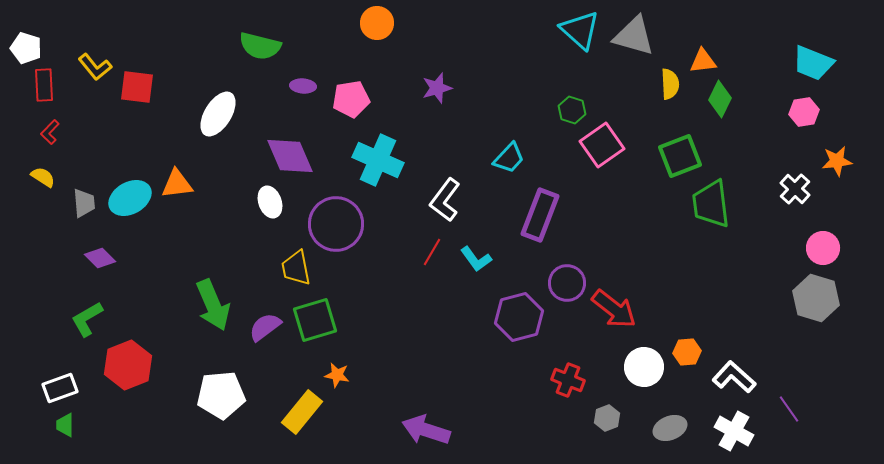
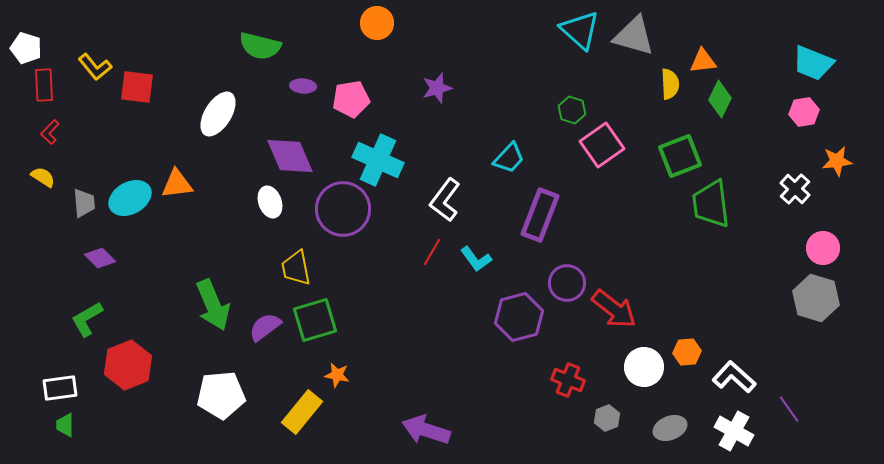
purple circle at (336, 224): moved 7 px right, 15 px up
white rectangle at (60, 388): rotated 12 degrees clockwise
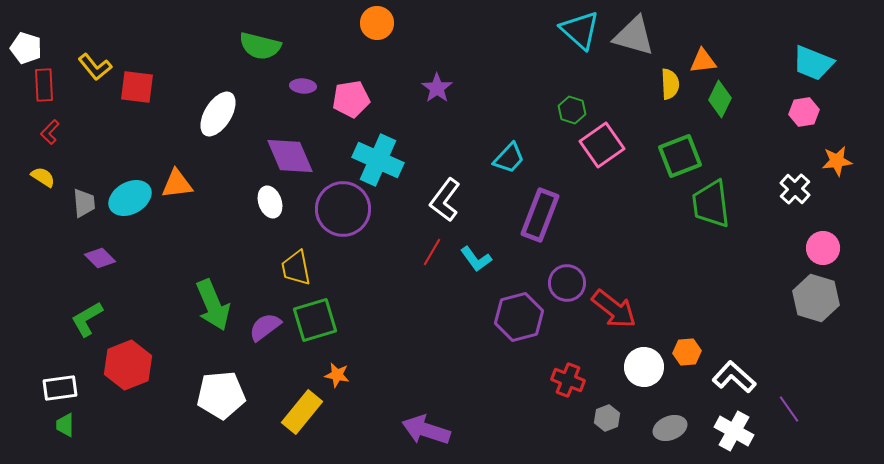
purple star at (437, 88): rotated 20 degrees counterclockwise
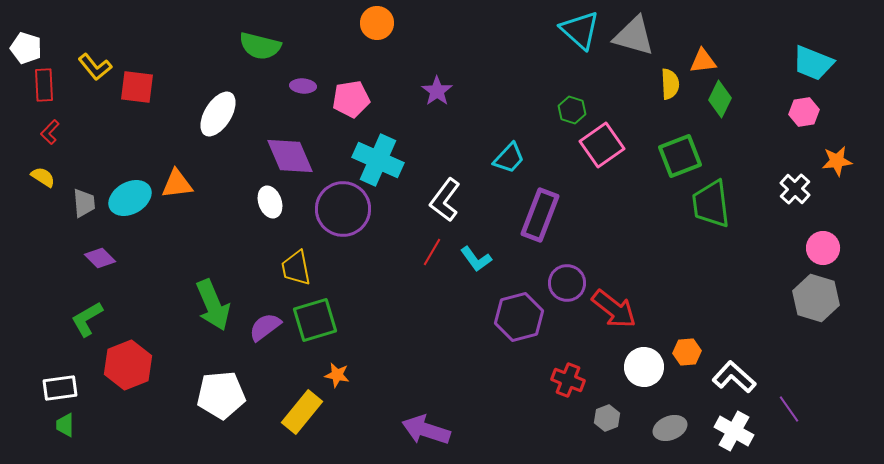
purple star at (437, 88): moved 3 px down
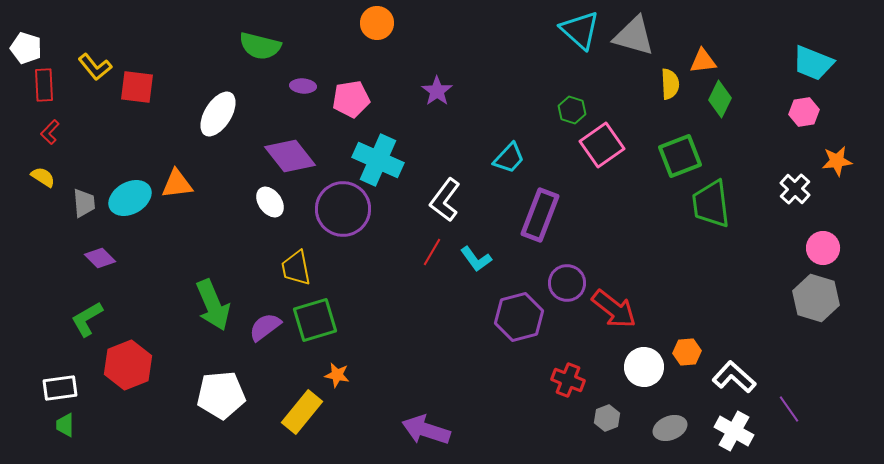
purple diamond at (290, 156): rotated 15 degrees counterclockwise
white ellipse at (270, 202): rotated 16 degrees counterclockwise
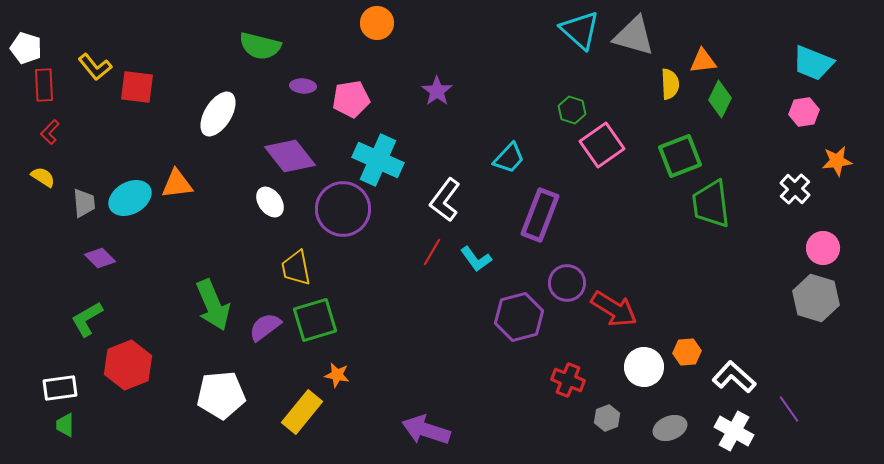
red arrow at (614, 309): rotated 6 degrees counterclockwise
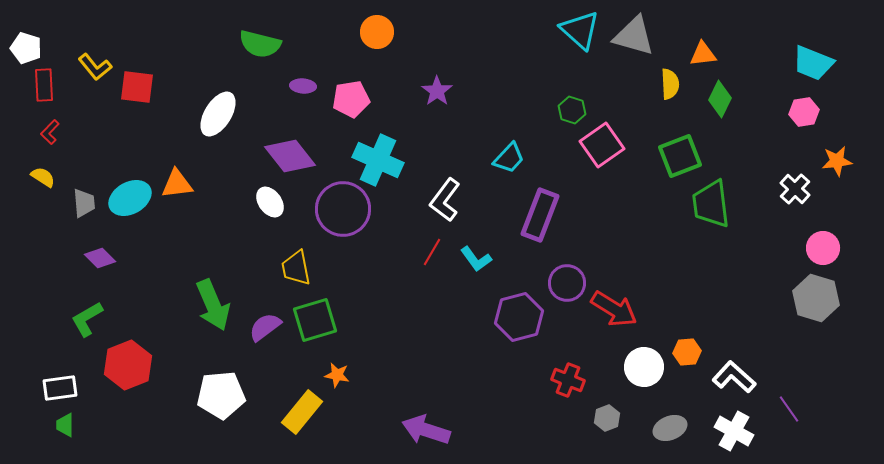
orange circle at (377, 23): moved 9 px down
green semicircle at (260, 46): moved 2 px up
orange triangle at (703, 61): moved 7 px up
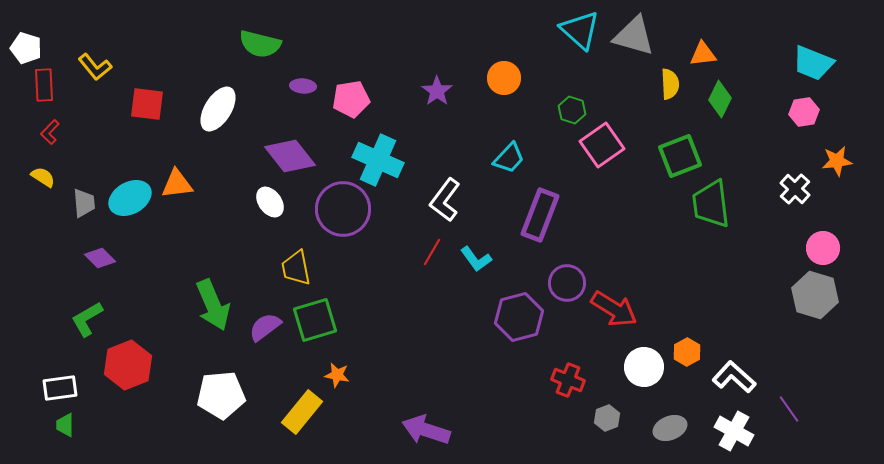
orange circle at (377, 32): moved 127 px right, 46 px down
red square at (137, 87): moved 10 px right, 17 px down
white ellipse at (218, 114): moved 5 px up
gray hexagon at (816, 298): moved 1 px left, 3 px up
orange hexagon at (687, 352): rotated 24 degrees counterclockwise
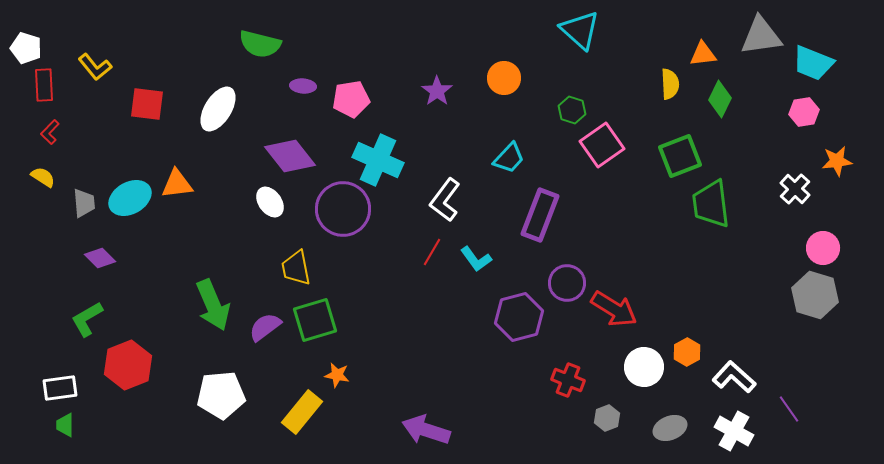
gray triangle at (634, 36): moved 127 px right; rotated 24 degrees counterclockwise
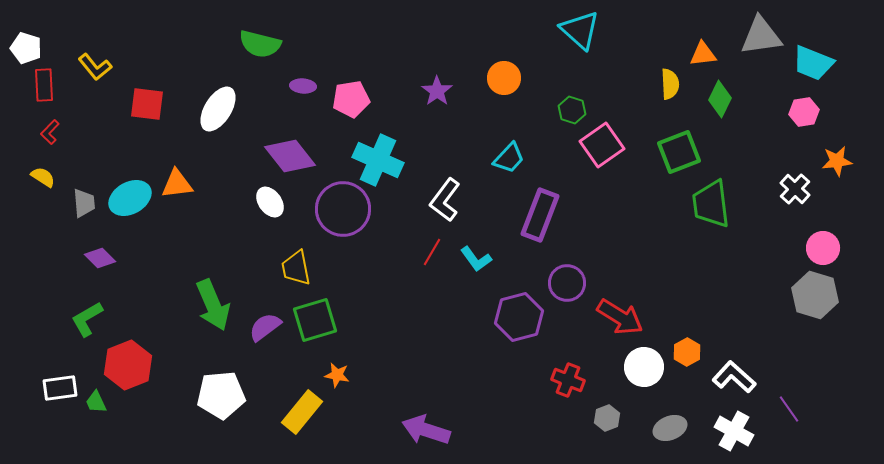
green square at (680, 156): moved 1 px left, 4 px up
red arrow at (614, 309): moved 6 px right, 8 px down
green trapezoid at (65, 425): moved 31 px right, 23 px up; rotated 25 degrees counterclockwise
